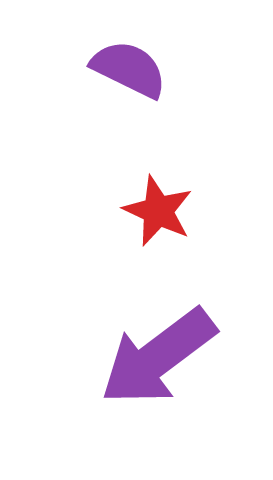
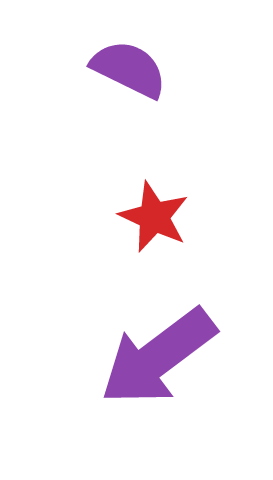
red star: moved 4 px left, 6 px down
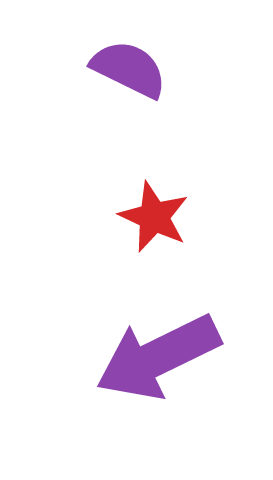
purple arrow: rotated 11 degrees clockwise
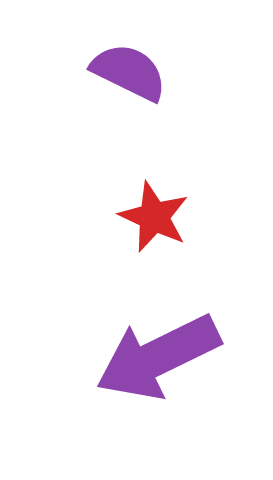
purple semicircle: moved 3 px down
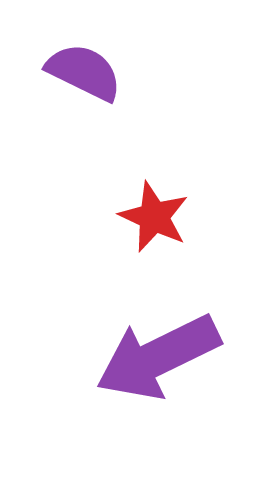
purple semicircle: moved 45 px left
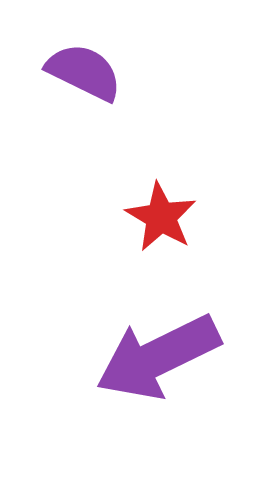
red star: moved 7 px right; rotated 6 degrees clockwise
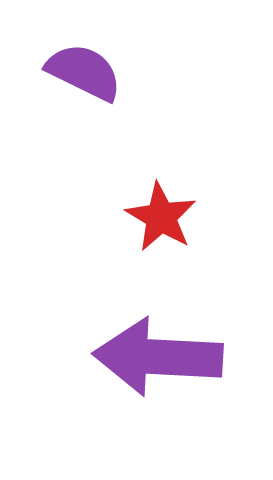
purple arrow: rotated 29 degrees clockwise
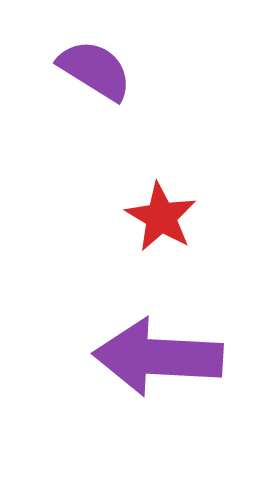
purple semicircle: moved 11 px right, 2 px up; rotated 6 degrees clockwise
